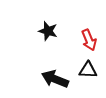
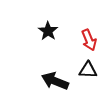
black star: rotated 18 degrees clockwise
black arrow: moved 2 px down
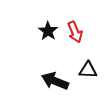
red arrow: moved 14 px left, 8 px up
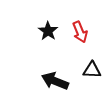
red arrow: moved 5 px right
black triangle: moved 4 px right
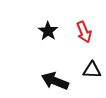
red arrow: moved 4 px right
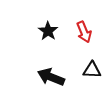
black arrow: moved 4 px left, 4 px up
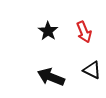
black triangle: rotated 24 degrees clockwise
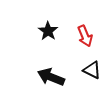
red arrow: moved 1 px right, 4 px down
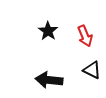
black arrow: moved 2 px left, 3 px down; rotated 16 degrees counterclockwise
